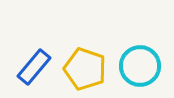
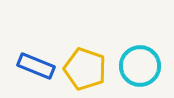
blue rectangle: moved 2 px right, 1 px up; rotated 72 degrees clockwise
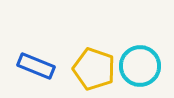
yellow pentagon: moved 9 px right
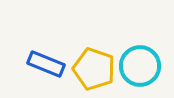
blue rectangle: moved 10 px right, 2 px up
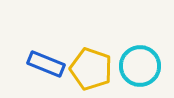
yellow pentagon: moved 3 px left
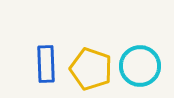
blue rectangle: rotated 66 degrees clockwise
